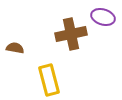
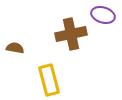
purple ellipse: moved 2 px up
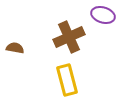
brown cross: moved 2 px left, 3 px down; rotated 12 degrees counterclockwise
yellow rectangle: moved 18 px right
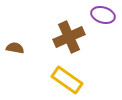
yellow rectangle: rotated 40 degrees counterclockwise
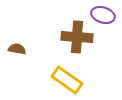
brown cross: moved 8 px right; rotated 28 degrees clockwise
brown semicircle: moved 2 px right, 1 px down
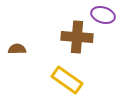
brown semicircle: rotated 12 degrees counterclockwise
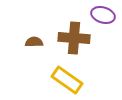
brown cross: moved 3 px left, 1 px down
brown semicircle: moved 17 px right, 7 px up
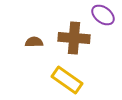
purple ellipse: rotated 20 degrees clockwise
